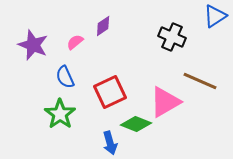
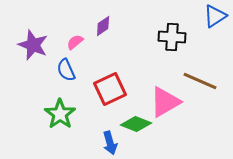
black cross: rotated 20 degrees counterclockwise
blue semicircle: moved 1 px right, 7 px up
red square: moved 3 px up
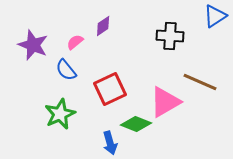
black cross: moved 2 px left, 1 px up
blue semicircle: rotated 15 degrees counterclockwise
brown line: moved 1 px down
green star: rotated 12 degrees clockwise
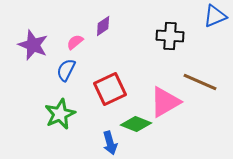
blue triangle: rotated 10 degrees clockwise
blue semicircle: rotated 65 degrees clockwise
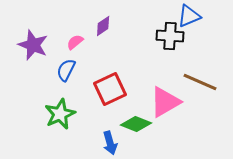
blue triangle: moved 26 px left
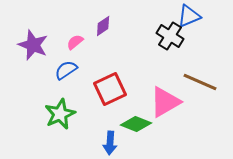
black cross: rotated 28 degrees clockwise
blue semicircle: rotated 30 degrees clockwise
blue arrow: rotated 20 degrees clockwise
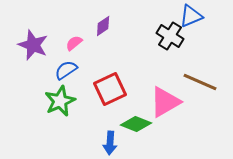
blue triangle: moved 2 px right
pink semicircle: moved 1 px left, 1 px down
green star: moved 13 px up
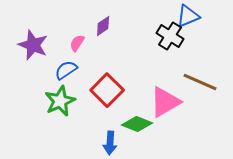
blue triangle: moved 3 px left
pink semicircle: moved 3 px right; rotated 18 degrees counterclockwise
red square: moved 3 px left, 1 px down; rotated 20 degrees counterclockwise
green diamond: moved 1 px right
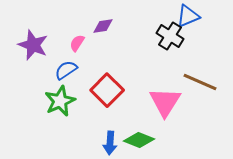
purple diamond: rotated 25 degrees clockwise
pink triangle: rotated 28 degrees counterclockwise
green diamond: moved 2 px right, 16 px down
